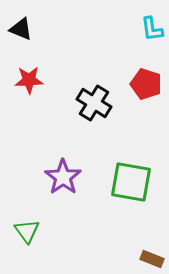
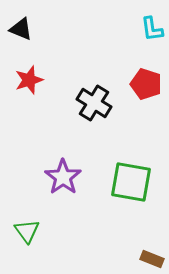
red star: rotated 16 degrees counterclockwise
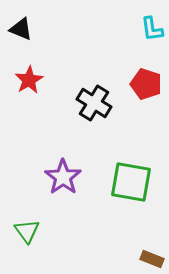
red star: rotated 12 degrees counterclockwise
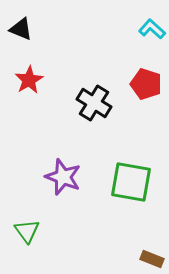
cyan L-shape: rotated 140 degrees clockwise
purple star: rotated 15 degrees counterclockwise
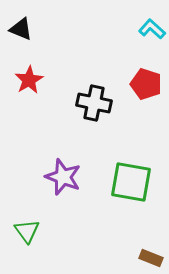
black cross: rotated 20 degrees counterclockwise
brown rectangle: moved 1 px left, 1 px up
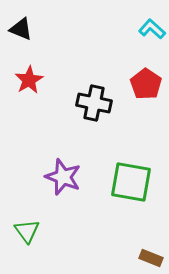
red pentagon: rotated 16 degrees clockwise
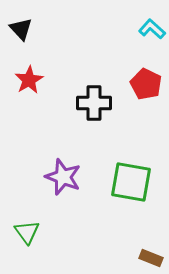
black triangle: rotated 25 degrees clockwise
red pentagon: rotated 8 degrees counterclockwise
black cross: rotated 12 degrees counterclockwise
green triangle: moved 1 px down
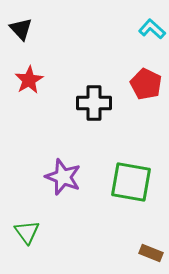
brown rectangle: moved 5 px up
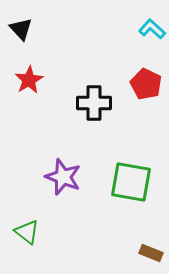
green triangle: rotated 16 degrees counterclockwise
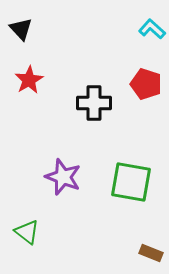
red pentagon: rotated 8 degrees counterclockwise
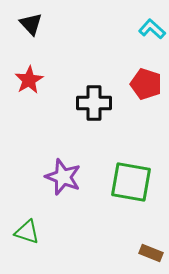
black triangle: moved 10 px right, 5 px up
green triangle: rotated 20 degrees counterclockwise
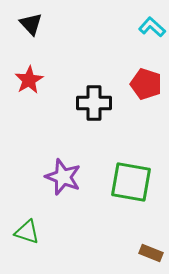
cyan L-shape: moved 2 px up
